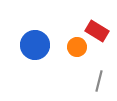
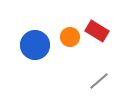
orange circle: moved 7 px left, 10 px up
gray line: rotated 35 degrees clockwise
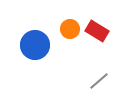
orange circle: moved 8 px up
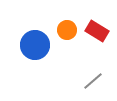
orange circle: moved 3 px left, 1 px down
gray line: moved 6 px left
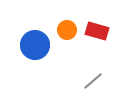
red rectangle: rotated 15 degrees counterclockwise
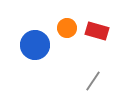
orange circle: moved 2 px up
gray line: rotated 15 degrees counterclockwise
